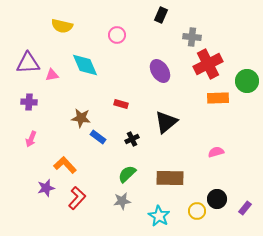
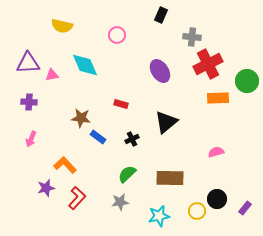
gray star: moved 2 px left, 1 px down
cyan star: rotated 30 degrees clockwise
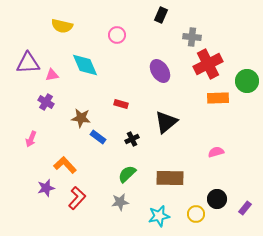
purple cross: moved 17 px right; rotated 28 degrees clockwise
yellow circle: moved 1 px left, 3 px down
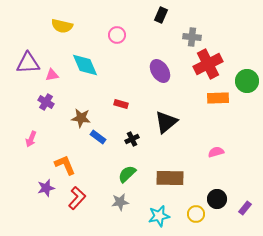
orange L-shape: rotated 20 degrees clockwise
